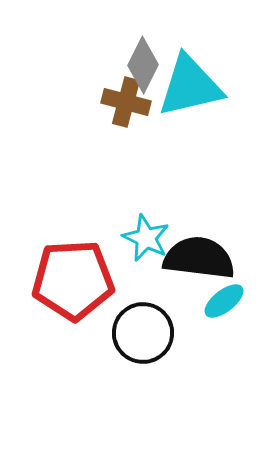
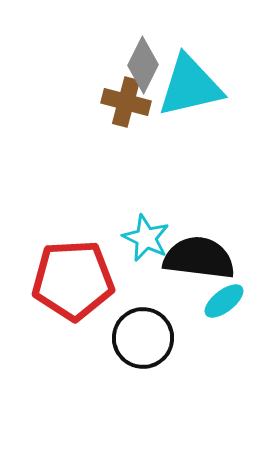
black circle: moved 5 px down
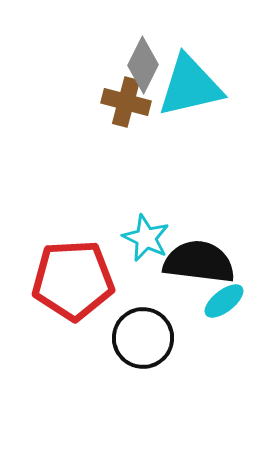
black semicircle: moved 4 px down
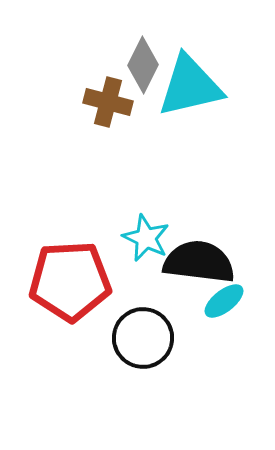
brown cross: moved 18 px left
red pentagon: moved 3 px left, 1 px down
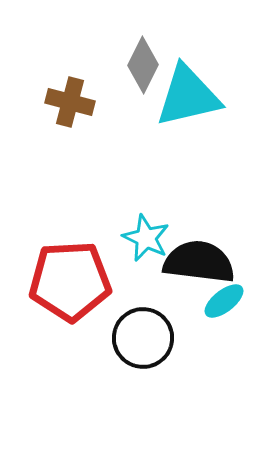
cyan triangle: moved 2 px left, 10 px down
brown cross: moved 38 px left
